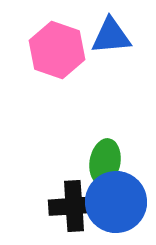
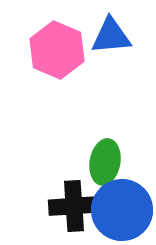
pink hexagon: rotated 4 degrees clockwise
blue circle: moved 6 px right, 8 px down
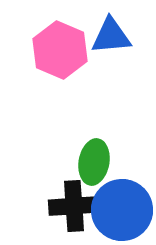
pink hexagon: moved 3 px right
green ellipse: moved 11 px left
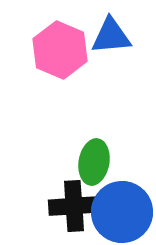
blue circle: moved 2 px down
